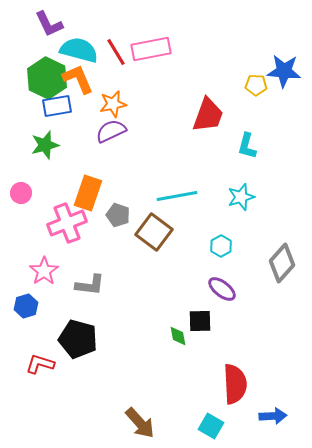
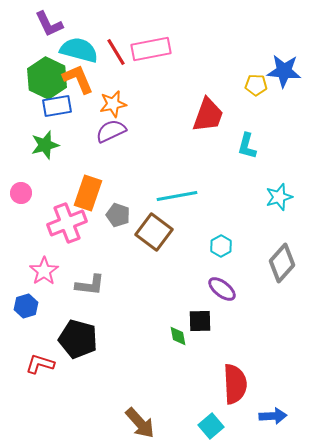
cyan star: moved 38 px right
cyan square: rotated 20 degrees clockwise
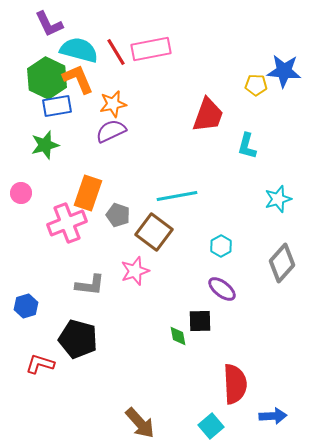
cyan star: moved 1 px left, 2 px down
pink star: moved 91 px right; rotated 16 degrees clockwise
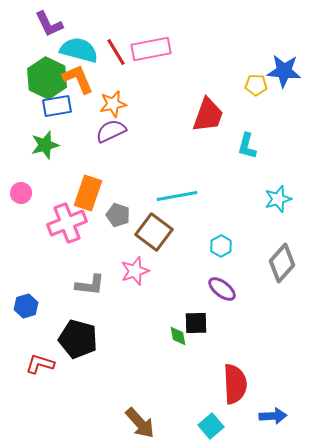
black square: moved 4 px left, 2 px down
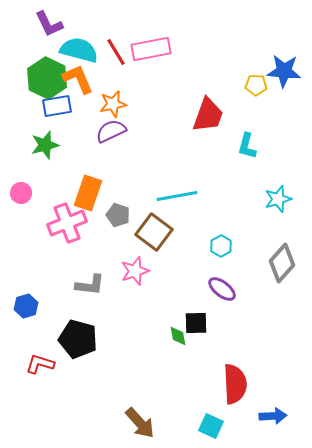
cyan square: rotated 25 degrees counterclockwise
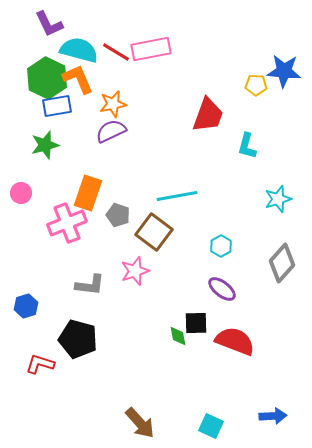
red line: rotated 28 degrees counterclockwise
red semicircle: moved 43 px up; rotated 66 degrees counterclockwise
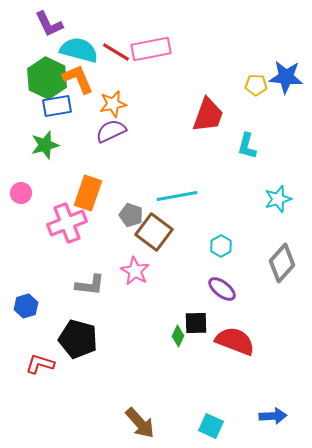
blue star: moved 2 px right, 6 px down
gray pentagon: moved 13 px right
pink star: rotated 24 degrees counterclockwise
green diamond: rotated 35 degrees clockwise
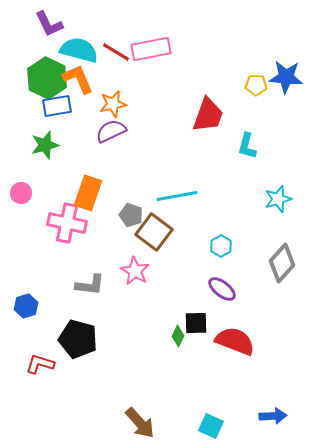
pink cross: rotated 33 degrees clockwise
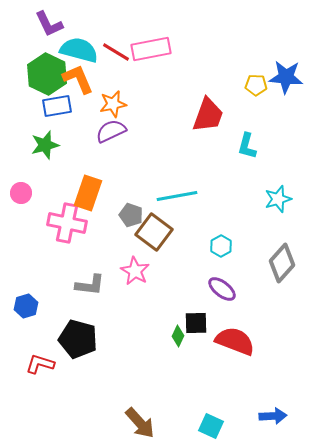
green hexagon: moved 4 px up
